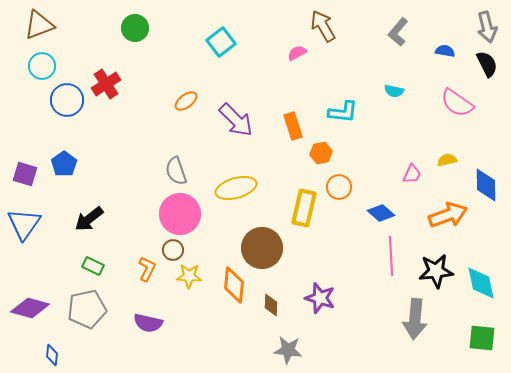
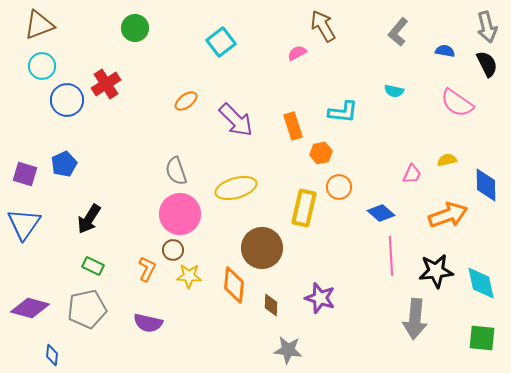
blue pentagon at (64, 164): rotated 10 degrees clockwise
black arrow at (89, 219): rotated 20 degrees counterclockwise
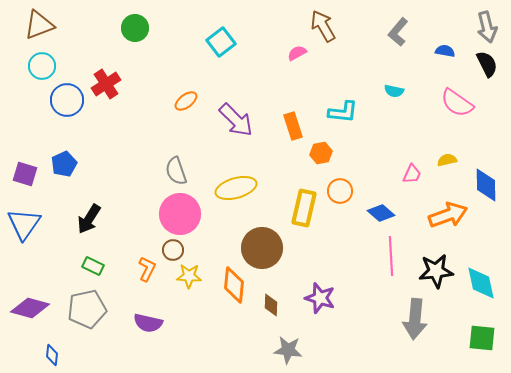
orange circle at (339, 187): moved 1 px right, 4 px down
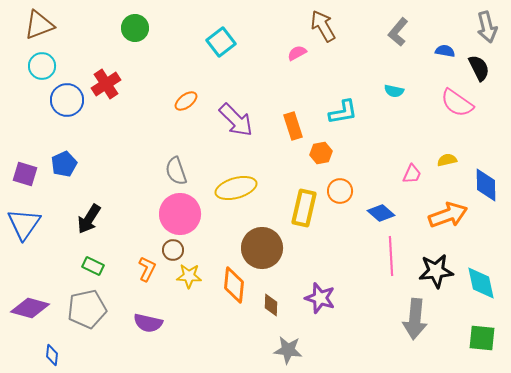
black semicircle at (487, 64): moved 8 px left, 4 px down
cyan L-shape at (343, 112): rotated 16 degrees counterclockwise
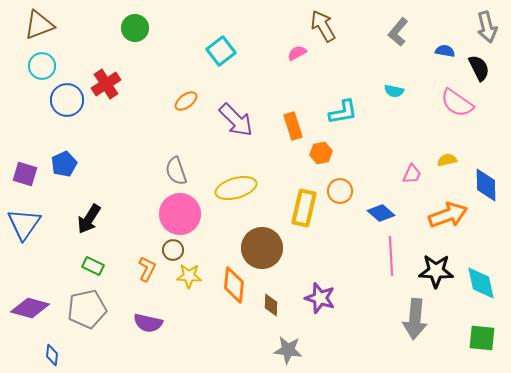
cyan square at (221, 42): moved 9 px down
black star at (436, 271): rotated 8 degrees clockwise
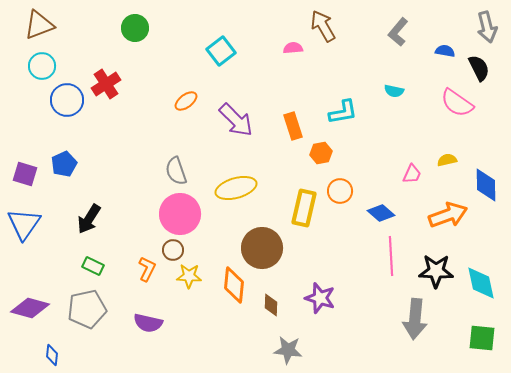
pink semicircle at (297, 53): moved 4 px left, 5 px up; rotated 24 degrees clockwise
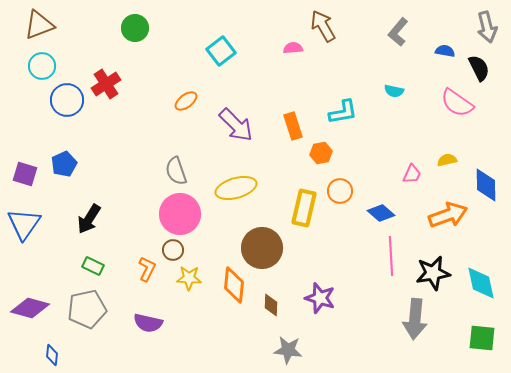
purple arrow at (236, 120): moved 5 px down
black star at (436, 271): moved 3 px left, 2 px down; rotated 12 degrees counterclockwise
yellow star at (189, 276): moved 2 px down
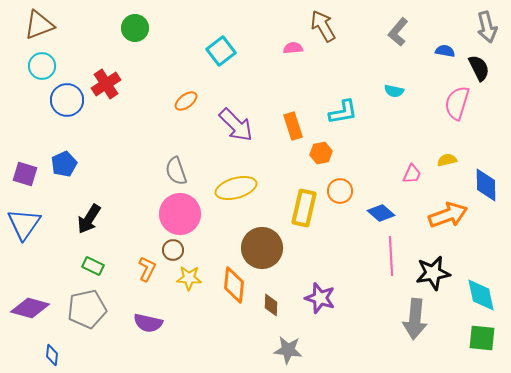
pink semicircle at (457, 103): rotated 72 degrees clockwise
cyan diamond at (481, 283): moved 12 px down
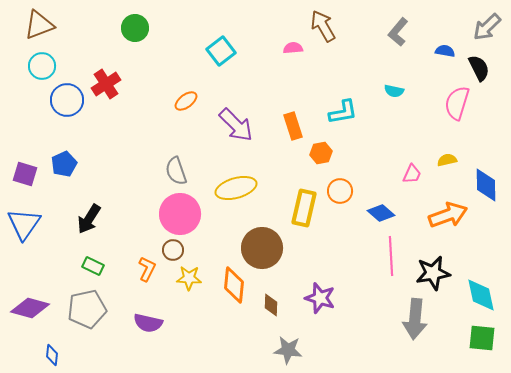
gray arrow at (487, 27): rotated 60 degrees clockwise
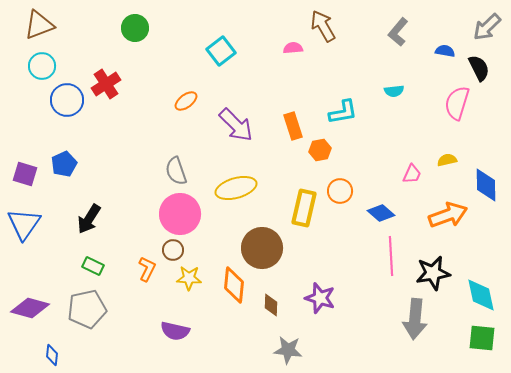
cyan semicircle at (394, 91): rotated 18 degrees counterclockwise
orange hexagon at (321, 153): moved 1 px left, 3 px up
purple semicircle at (148, 323): moved 27 px right, 8 px down
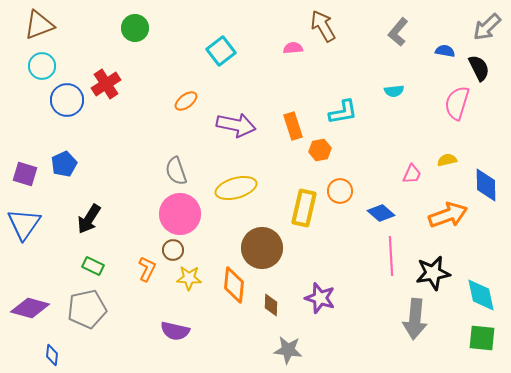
purple arrow at (236, 125): rotated 33 degrees counterclockwise
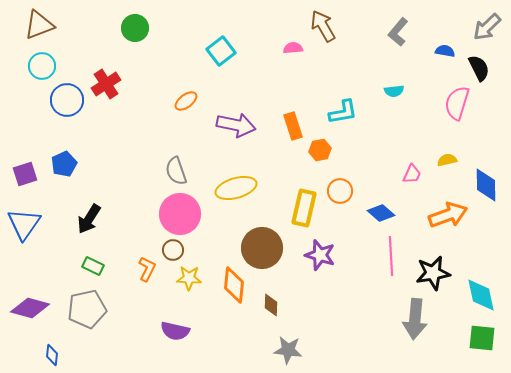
purple square at (25, 174): rotated 35 degrees counterclockwise
purple star at (320, 298): moved 43 px up
